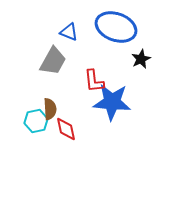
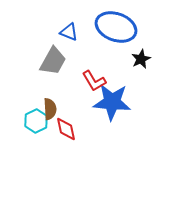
red L-shape: rotated 25 degrees counterclockwise
cyan hexagon: rotated 15 degrees counterclockwise
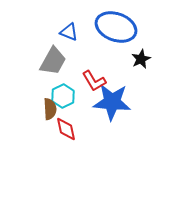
cyan hexagon: moved 27 px right, 25 px up
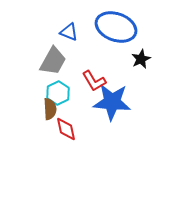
cyan hexagon: moved 5 px left, 3 px up
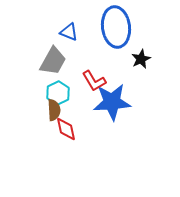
blue ellipse: rotated 63 degrees clockwise
blue star: rotated 9 degrees counterclockwise
brown semicircle: moved 4 px right, 1 px down
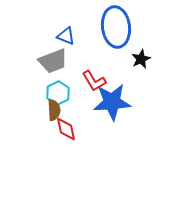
blue triangle: moved 3 px left, 4 px down
gray trapezoid: rotated 40 degrees clockwise
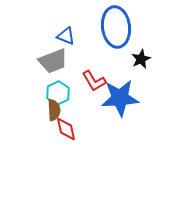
blue star: moved 8 px right, 4 px up
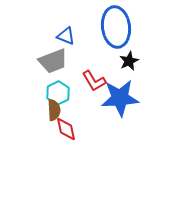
black star: moved 12 px left, 2 px down
